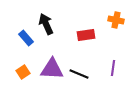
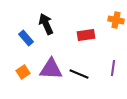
purple triangle: moved 1 px left
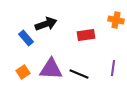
black arrow: rotated 95 degrees clockwise
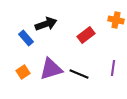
red rectangle: rotated 30 degrees counterclockwise
purple triangle: rotated 20 degrees counterclockwise
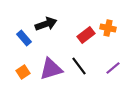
orange cross: moved 8 px left, 8 px down
blue rectangle: moved 2 px left
purple line: rotated 42 degrees clockwise
black line: moved 8 px up; rotated 30 degrees clockwise
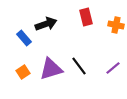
orange cross: moved 8 px right, 3 px up
red rectangle: moved 18 px up; rotated 66 degrees counterclockwise
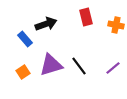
blue rectangle: moved 1 px right, 1 px down
purple triangle: moved 4 px up
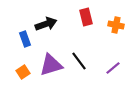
blue rectangle: rotated 21 degrees clockwise
black line: moved 5 px up
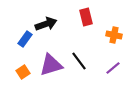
orange cross: moved 2 px left, 10 px down
blue rectangle: rotated 56 degrees clockwise
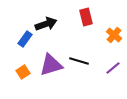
orange cross: rotated 28 degrees clockwise
black line: rotated 36 degrees counterclockwise
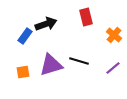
blue rectangle: moved 3 px up
orange square: rotated 24 degrees clockwise
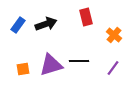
blue rectangle: moved 7 px left, 11 px up
black line: rotated 18 degrees counterclockwise
purple line: rotated 14 degrees counterclockwise
orange square: moved 3 px up
